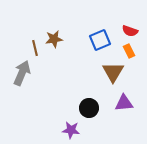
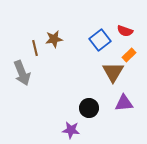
red semicircle: moved 5 px left
blue square: rotated 15 degrees counterclockwise
orange rectangle: moved 4 px down; rotated 72 degrees clockwise
gray arrow: rotated 135 degrees clockwise
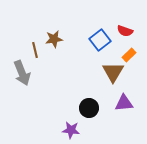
brown line: moved 2 px down
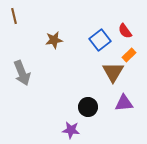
red semicircle: rotated 35 degrees clockwise
brown star: moved 1 px down
brown line: moved 21 px left, 34 px up
black circle: moved 1 px left, 1 px up
